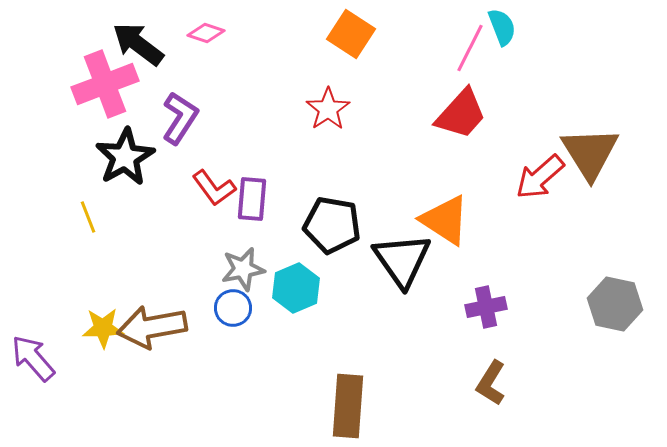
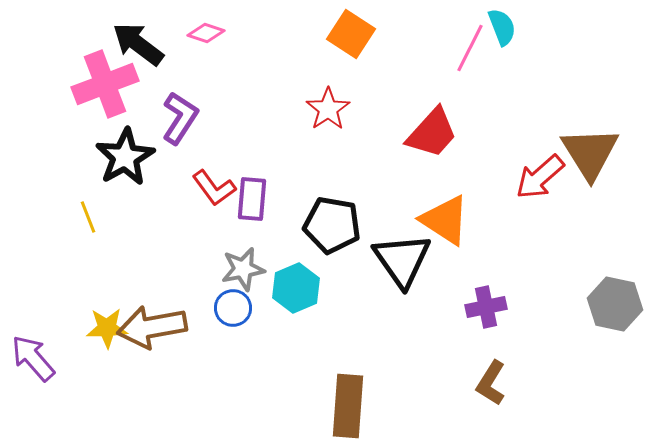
red trapezoid: moved 29 px left, 19 px down
yellow star: moved 4 px right
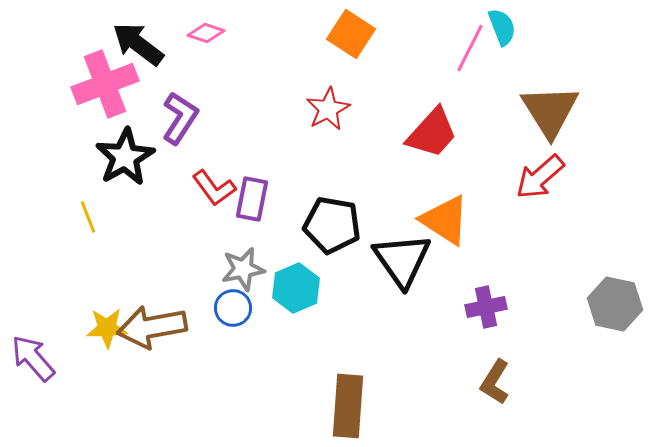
red star: rotated 6 degrees clockwise
brown triangle: moved 40 px left, 42 px up
purple rectangle: rotated 6 degrees clockwise
brown L-shape: moved 4 px right, 1 px up
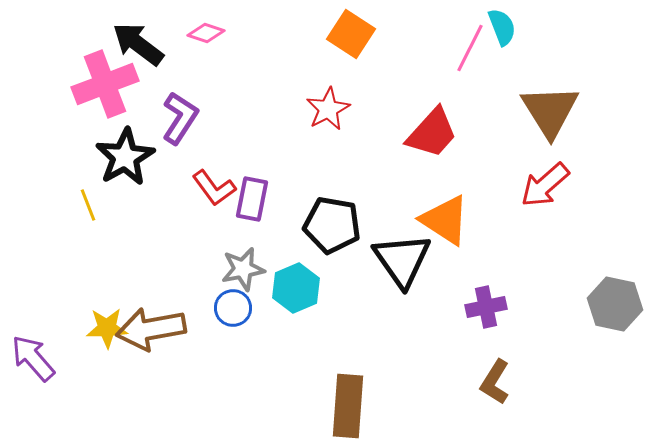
red arrow: moved 5 px right, 8 px down
yellow line: moved 12 px up
brown arrow: moved 1 px left, 2 px down
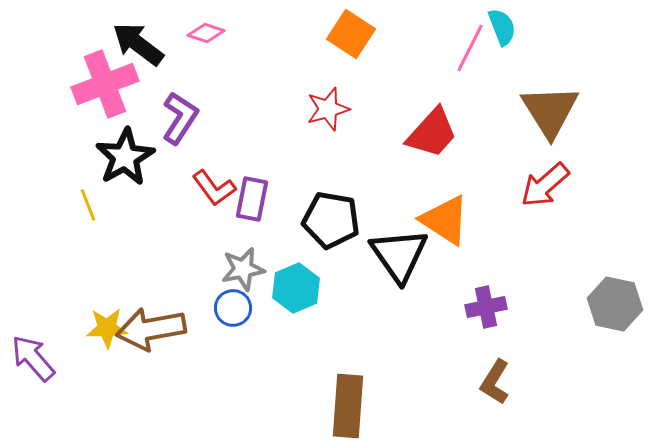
red star: rotated 12 degrees clockwise
black pentagon: moved 1 px left, 5 px up
black triangle: moved 3 px left, 5 px up
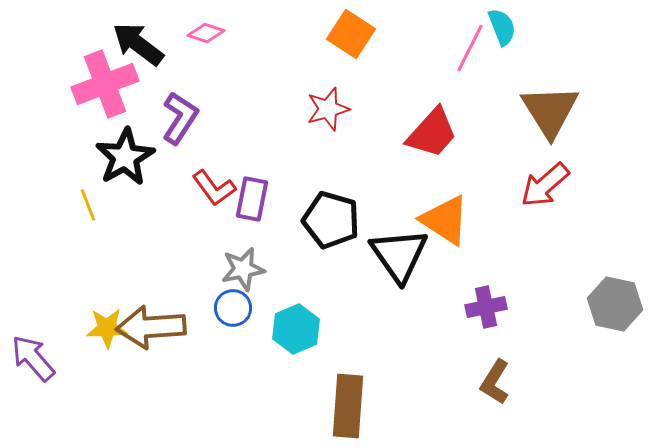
black pentagon: rotated 6 degrees clockwise
cyan hexagon: moved 41 px down
brown arrow: moved 2 px up; rotated 6 degrees clockwise
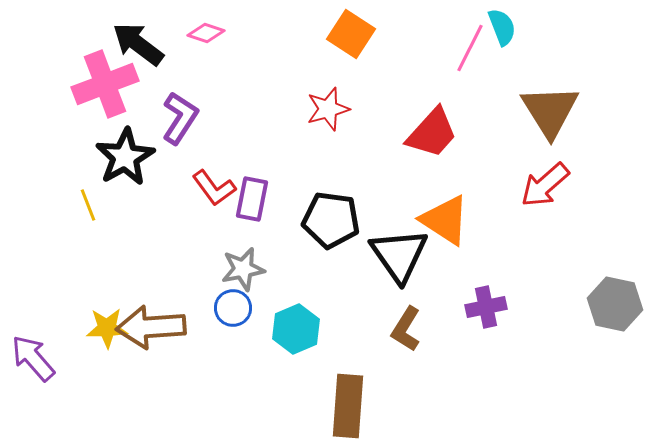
black pentagon: rotated 8 degrees counterclockwise
brown L-shape: moved 89 px left, 53 px up
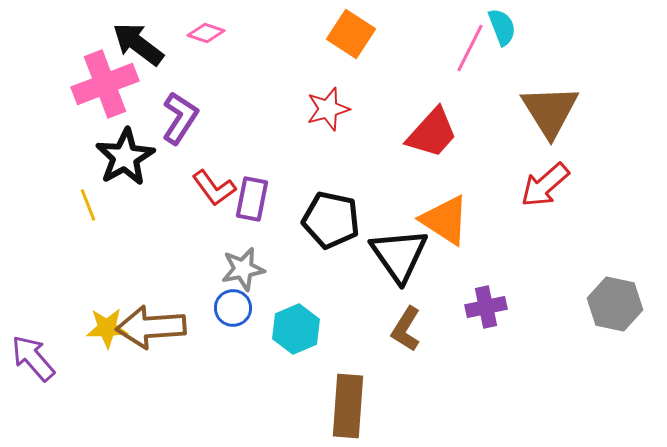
black pentagon: rotated 4 degrees clockwise
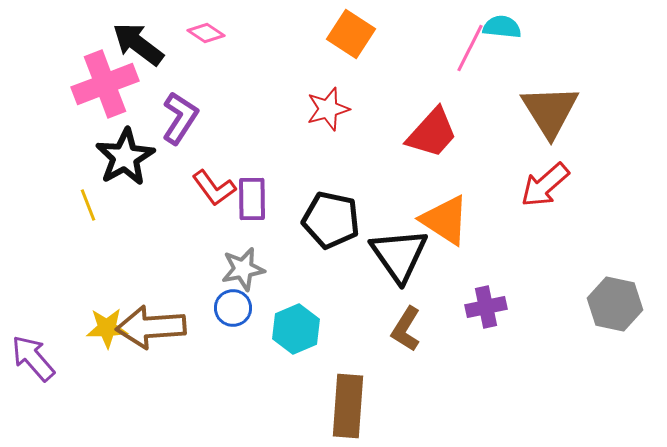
cyan semicircle: rotated 63 degrees counterclockwise
pink diamond: rotated 15 degrees clockwise
purple rectangle: rotated 12 degrees counterclockwise
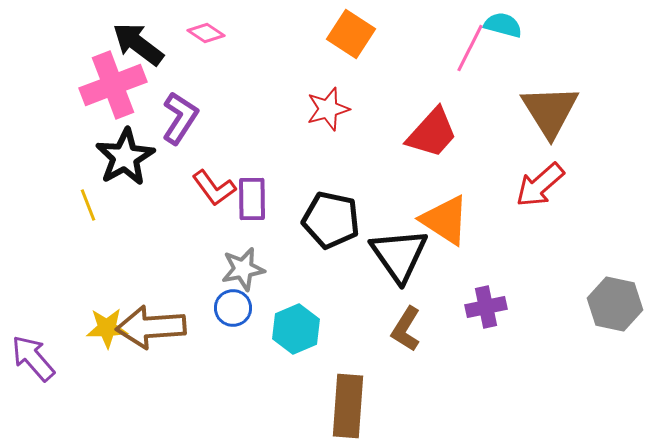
cyan semicircle: moved 1 px right, 2 px up; rotated 9 degrees clockwise
pink cross: moved 8 px right, 1 px down
red arrow: moved 5 px left
